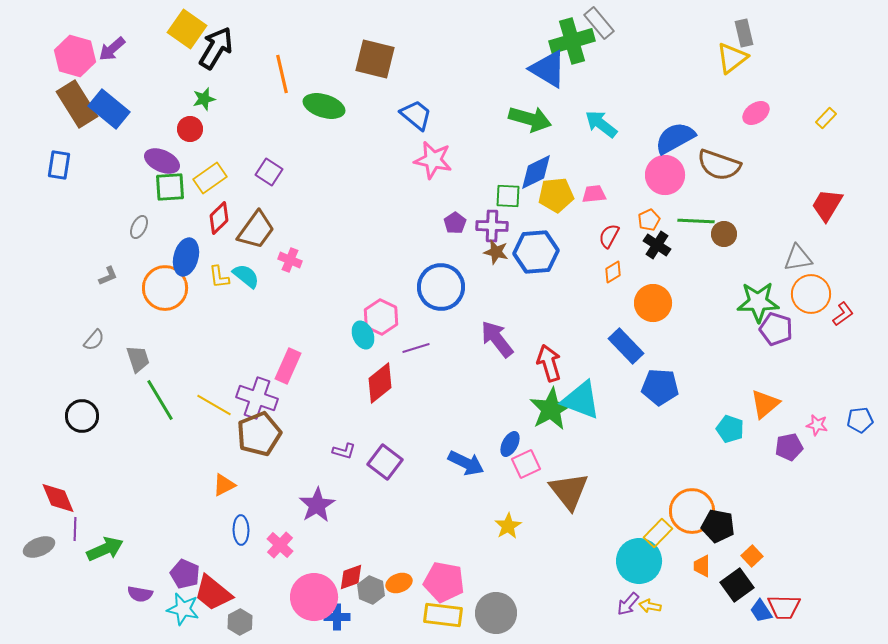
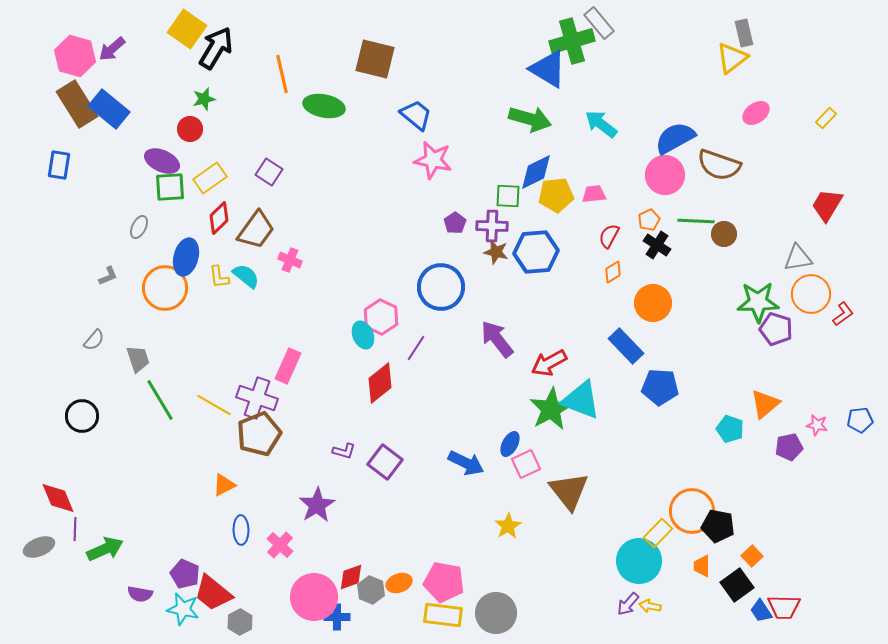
green ellipse at (324, 106): rotated 6 degrees counterclockwise
purple line at (416, 348): rotated 40 degrees counterclockwise
red arrow at (549, 363): rotated 102 degrees counterclockwise
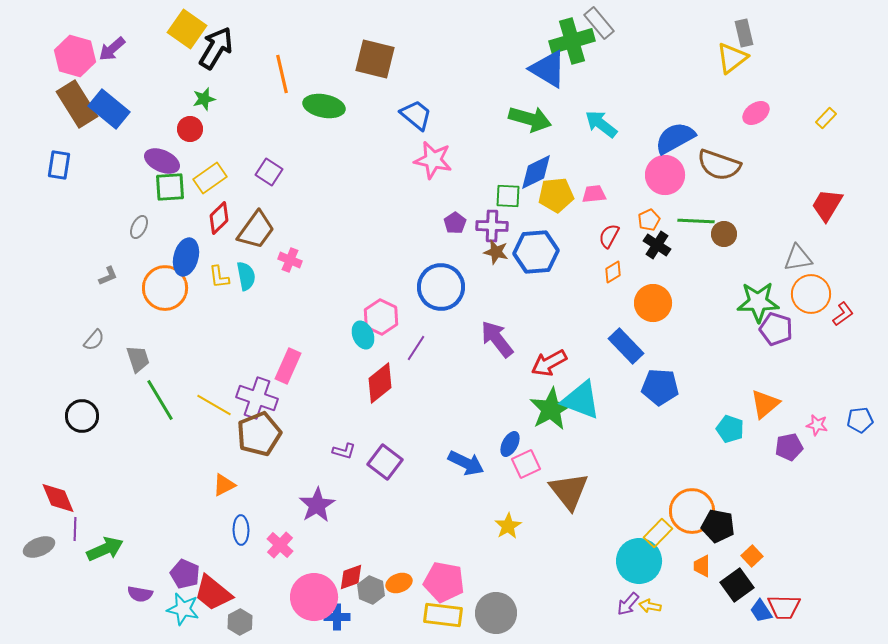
cyan semicircle at (246, 276): rotated 40 degrees clockwise
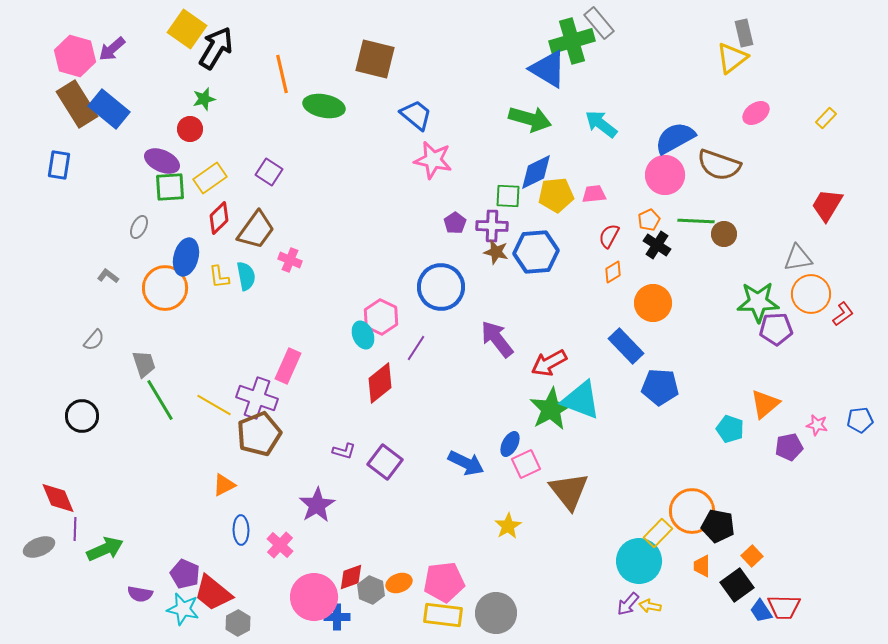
gray L-shape at (108, 276): rotated 120 degrees counterclockwise
purple pentagon at (776, 329): rotated 20 degrees counterclockwise
gray trapezoid at (138, 359): moved 6 px right, 5 px down
pink pentagon at (444, 582): rotated 18 degrees counterclockwise
gray hexagon at (240, 622): moved 2 px left, 1 px down
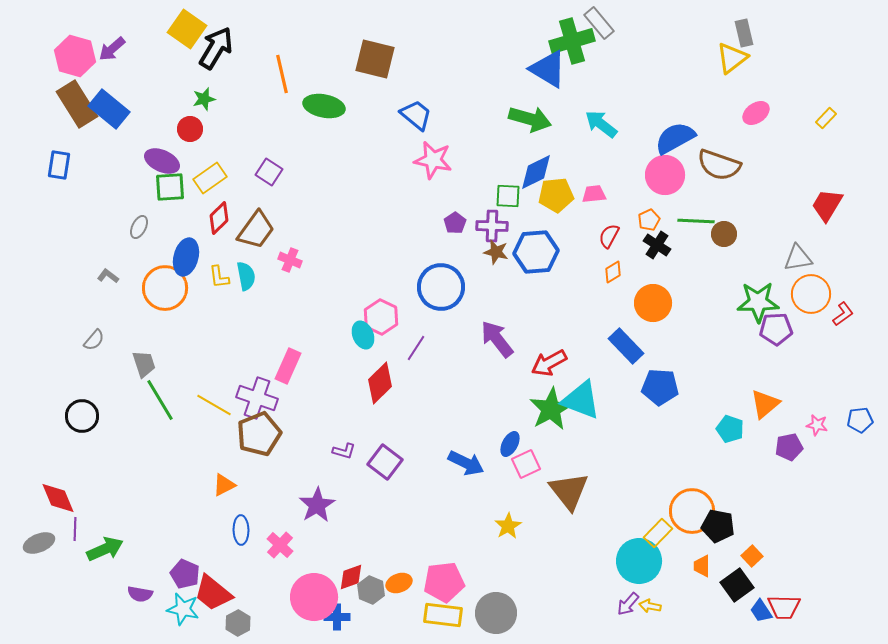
red diamond at (380, 383): rotated 6 degrees counterclockwise
gray ellipse at (39, 547): moved 4 px up
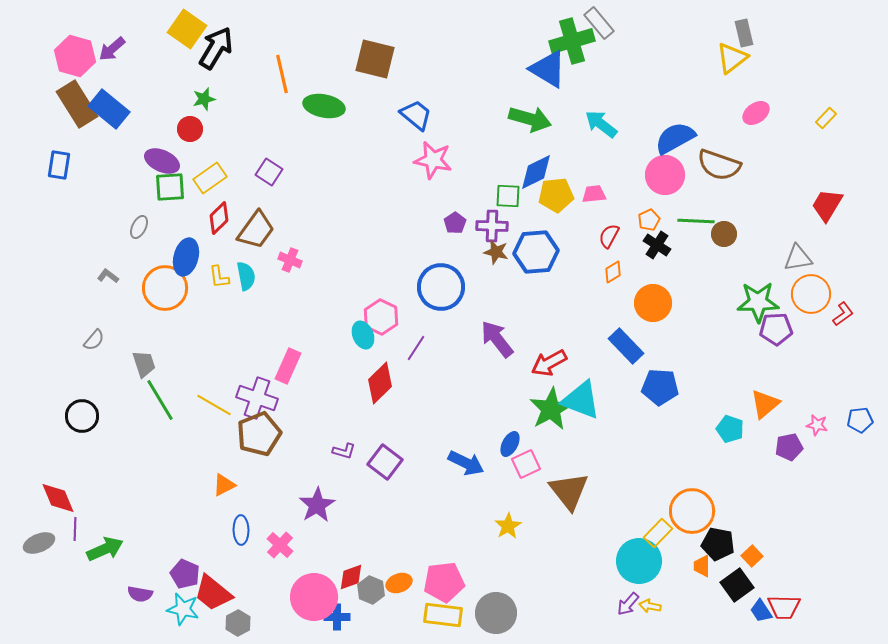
black pentagon at (718, 526): moved 18 px down
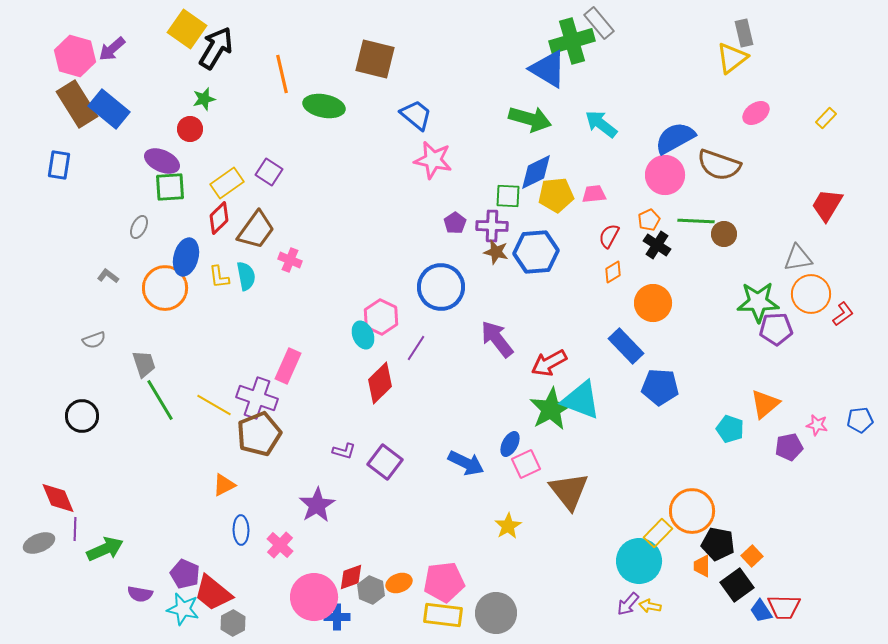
yellow rectangle at (210, 178): moved 17 px right, 5 px down
gray semicircle at (94, 340): rotated 30 degrees clockwise
gray hexagon at (238, 623): moved 5 px left
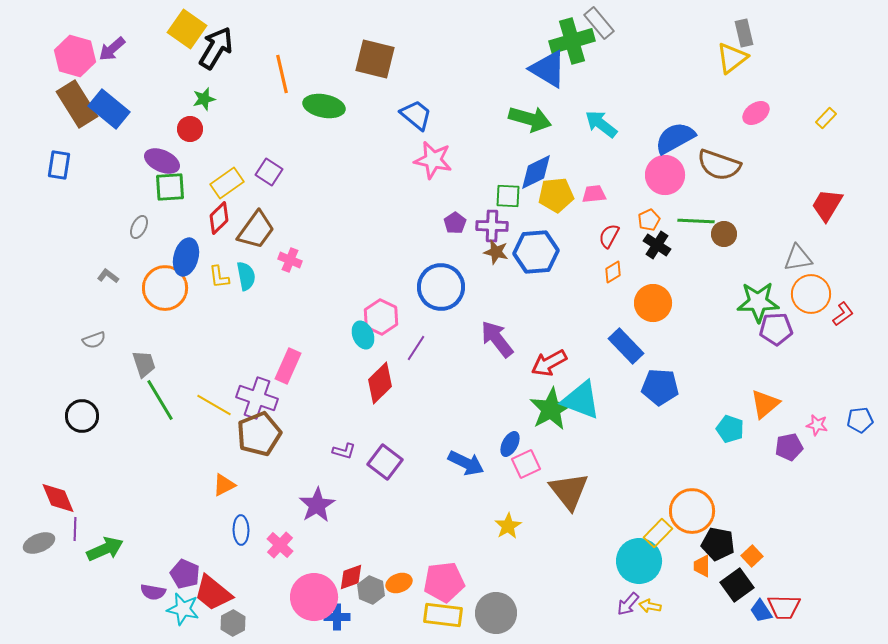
purple semicircle at (140, 594): moved 13 px right, 2 px up
